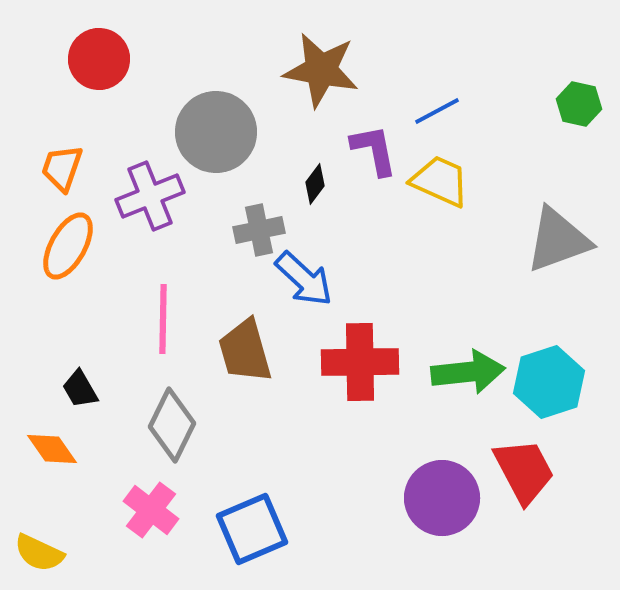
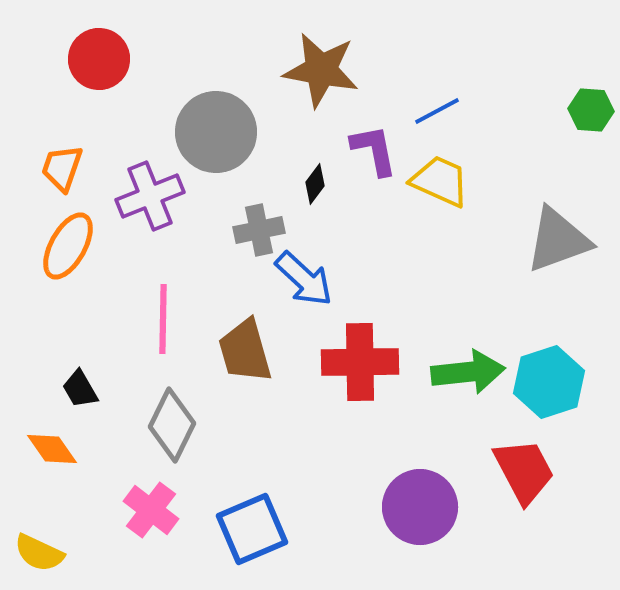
green hexagon: moved 12 px right, 6 px down; rotated 9 degrees counterclockwise
purple circle: moved 22 px left, 9 px down
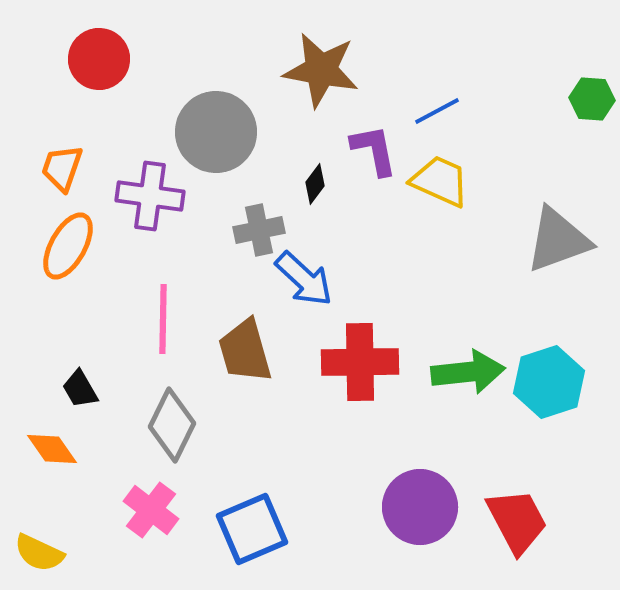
green hexagon: moved 1 px right, 11 px up
purple cross: rotated 30 degrees clockwise
red trapezoid: moved 7 px left, 50 px down
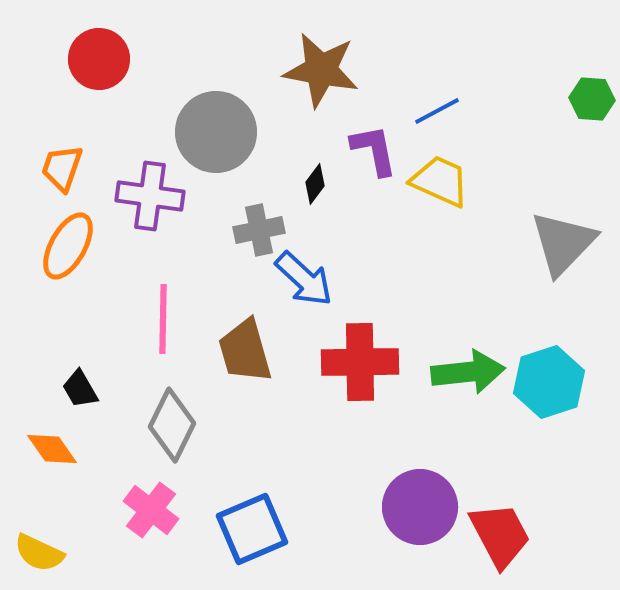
gray triangle: moved 5 px right, 3 px down; rotated 26 degrees counterclockwise
red trapezoid: moved 17 px left, 14 px down
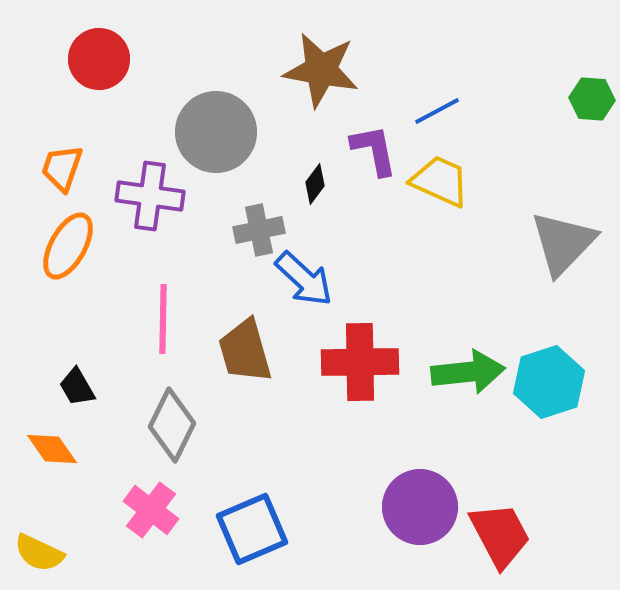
black trapezoid: moved 3 px left, 2 px up
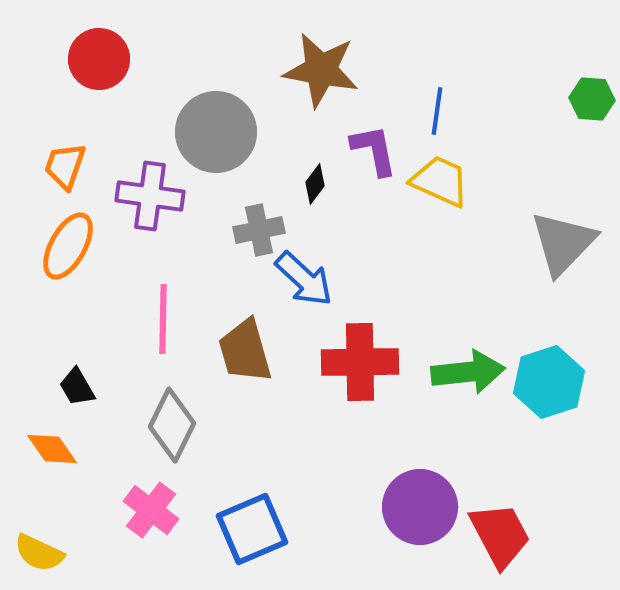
blue line: rotated 54 degrees counterclockwise
orange trapezoid: moved 3 px right, 2 px up
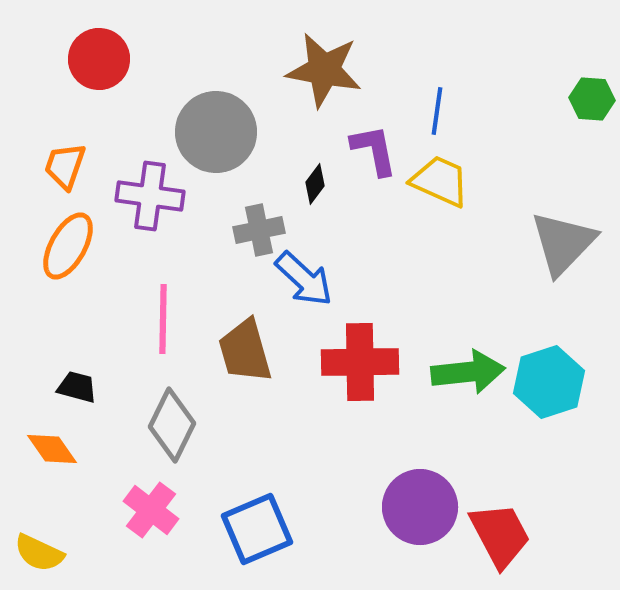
brown star: moved 3 px right
black trapezoid: rotated 135 degrees clockwise
blue square: moved 5 px right
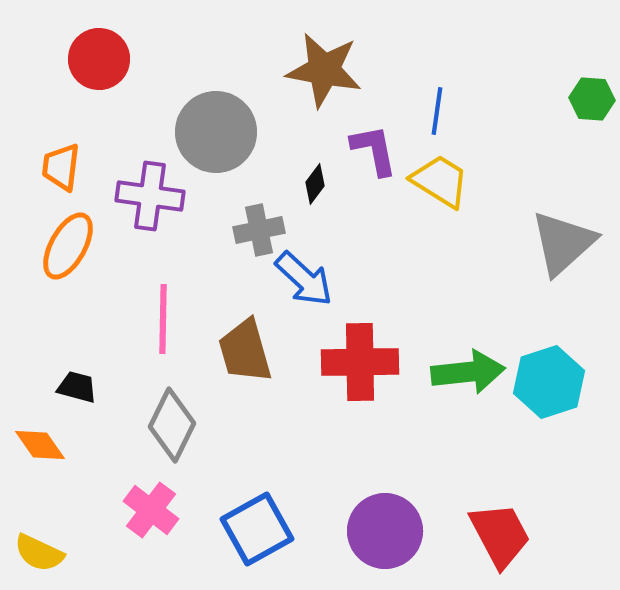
orange trapezoid: moved 4 px left, 1 px down; rotated 12 degrees counterclockwise
yellow trapezoid: rotated 8 degrees clockwise
gray triangle: rotated 4 degrees clockwise
orange diamond: moved 12 px left, 4 px up
purple circle: moved 35 px left, 24 px down
blue square: rotated 6 degrees counterclockwise
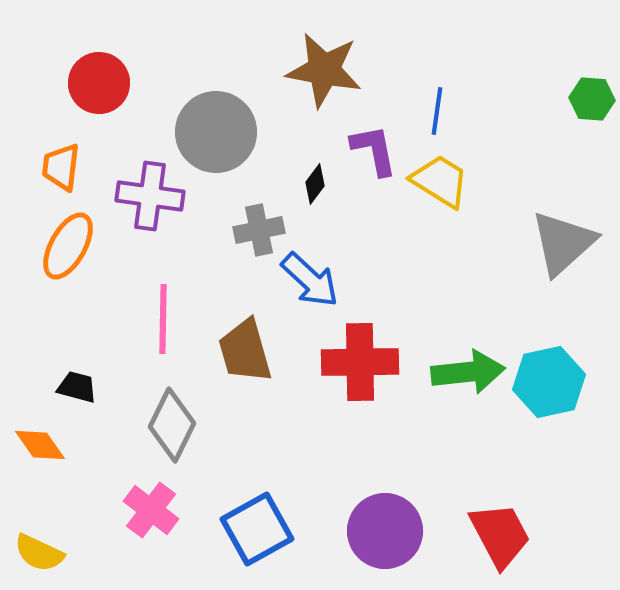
red circle: moved 24 px down
blue arrow: moved 6 px right, 1 px down
cyan hexagon: rotated 6 degrees clockwise
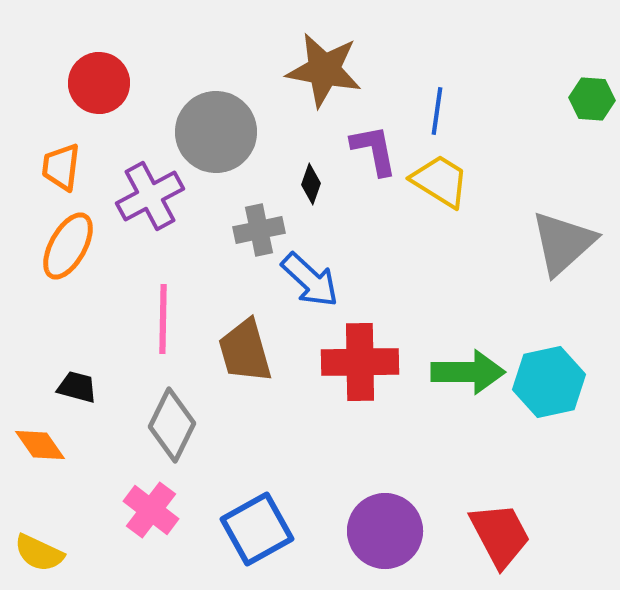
black diamond: moved 4 px left; rotated 18 degrees counterclockwise
purple cross: rotated 36 degrees counterclockwise
green arrow: rotated 6 degrees clockwise
